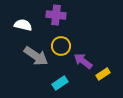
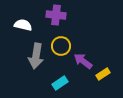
gray arrow: rotated 65 degrees clockwise
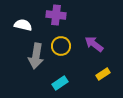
purple arrow: moved 11 px right, 17 px up
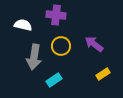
gray arrow: moved 2 px left, 1 px down
cyan rectangle: moved 6 px left, 3 px up
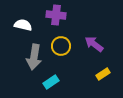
cyan rectangle: moved 3 px left, 2 px down
